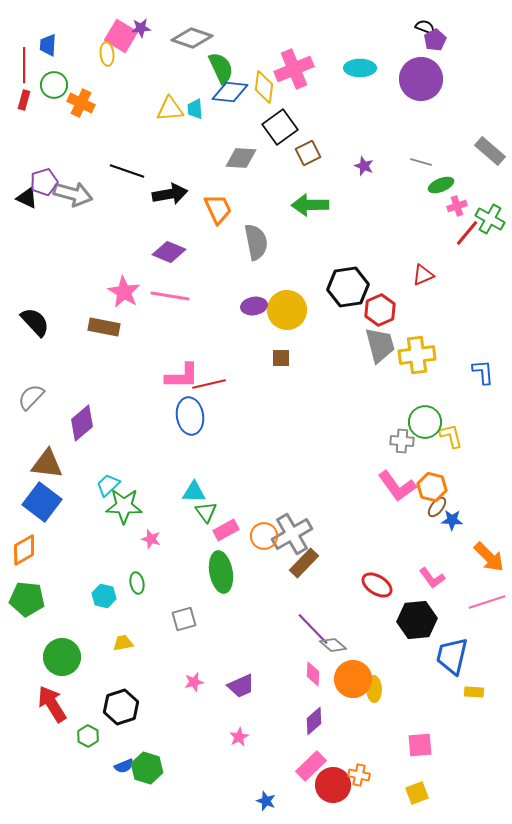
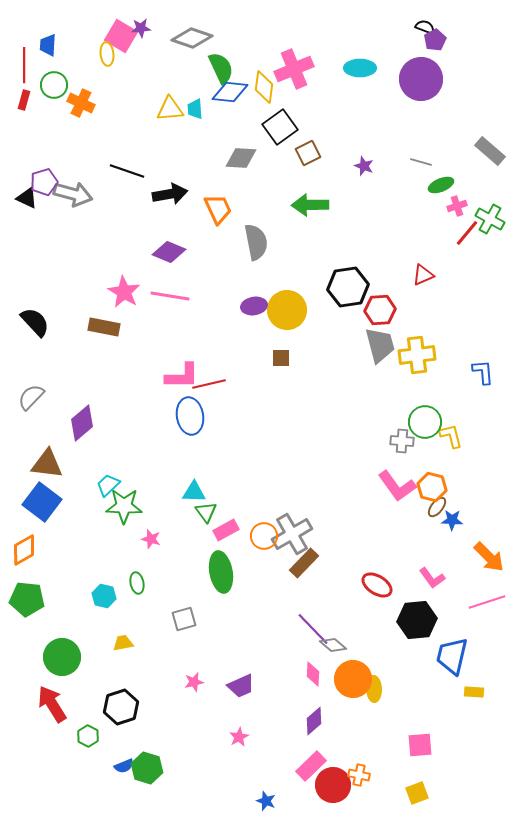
red hexagon at (380, 310): rotated 20 degrees clockwise
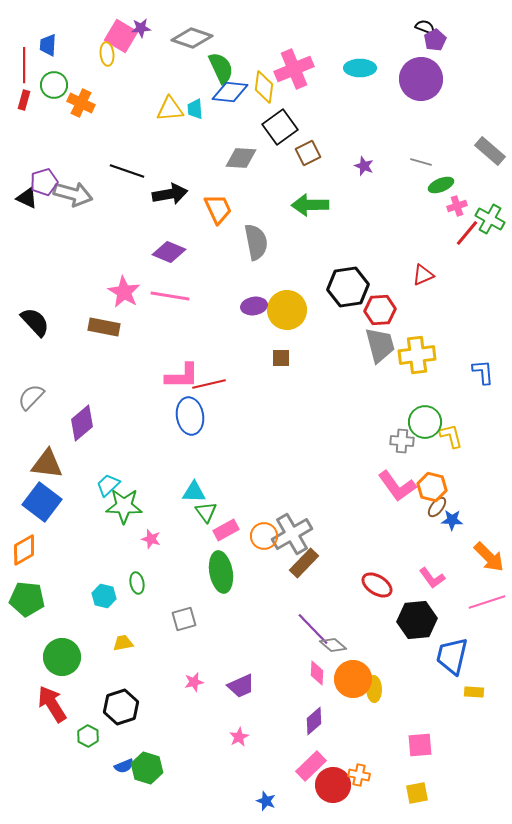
pink diamond at (313, 674): moved 4 px right, 1 px up
yellow square at (417, 793): rotated 10 degrees clockwise
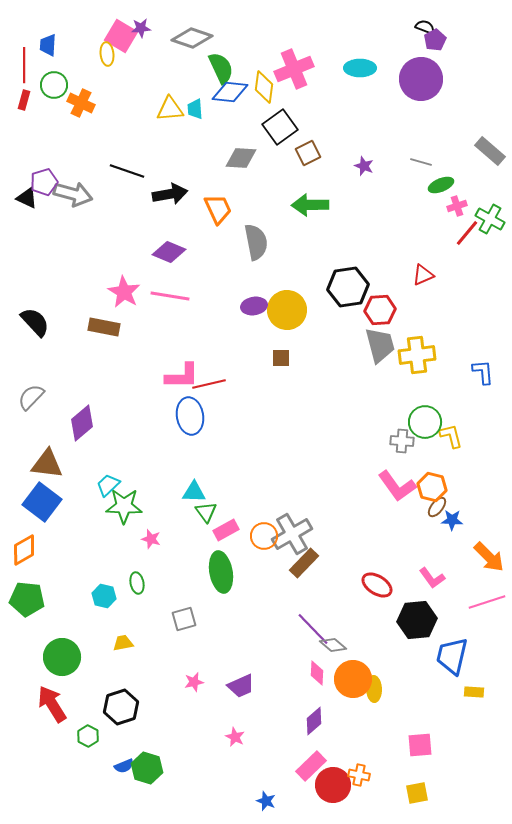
pink star at (239, 737): moved 4 px left; rotated 18 degrees counterclockwise
